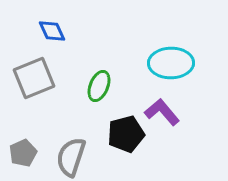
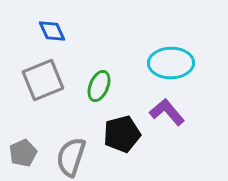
gray square: moved 9 px right, 2 px down
purple L-shape: moved 5 px right
black pentagon: moved 4 px left
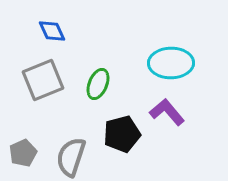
green ellipse: moved 1 px left, 2 px up
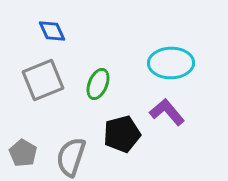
gray pentagon: rotated 16 degrees counterclockwise
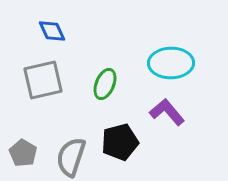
gray square: rotated 9 degrees clockwise
green ellipse: moved 7 px right
black pentagon: moved 2 px left, 8 px down
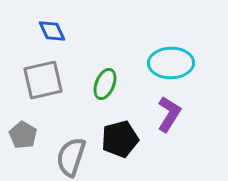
purple L-shape: moved 2 px right, 2 px down; rotated 72 degrees clockwise
black pentagon: moved 3 px up
gray pentagon: moved 18 px up
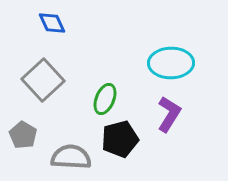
blue diamond: moved 8 px up
gray square: rotated 30 degrees counterclockwise
green ellipse: moved 15 px down
gray semicircle: rotated 75 degrees clockwise
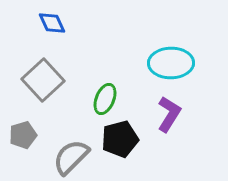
gray pentagon: rotated 24 degrees clockwise
gray semicircle: rotated 48 degrees counterclockwise
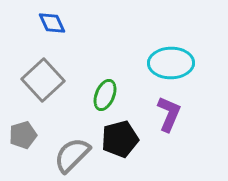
green ellipse: moved 4 px up
purple L-shape: rotated 9 degrees counterclockwise
gray semicircle: moved 1 px right, 2 px up
